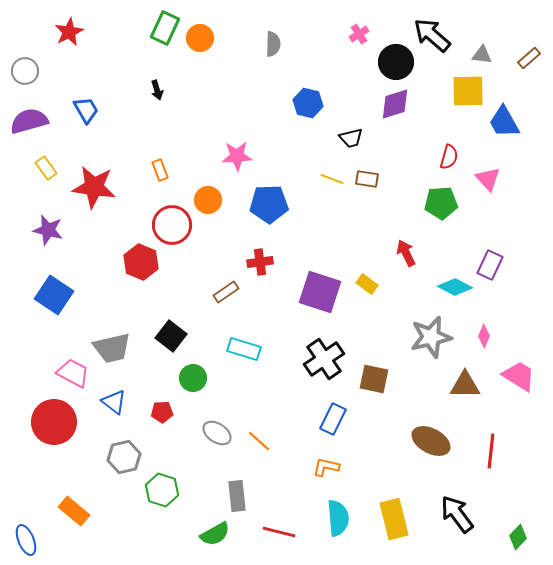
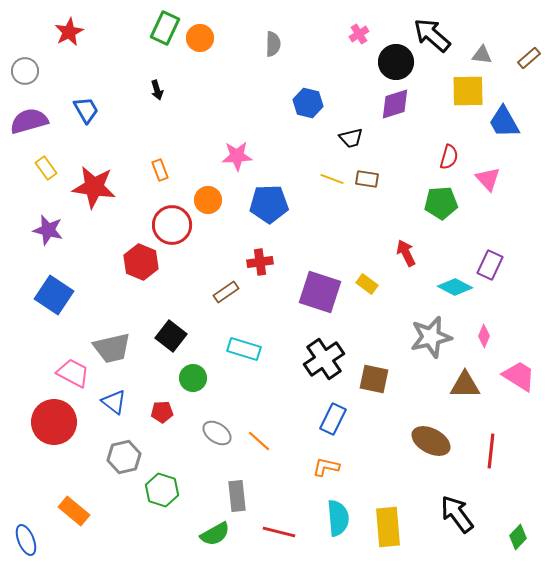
yellow rectangle at (394, 519): moved 6 px left, 8 px down; rotated 9 degrees clockwise
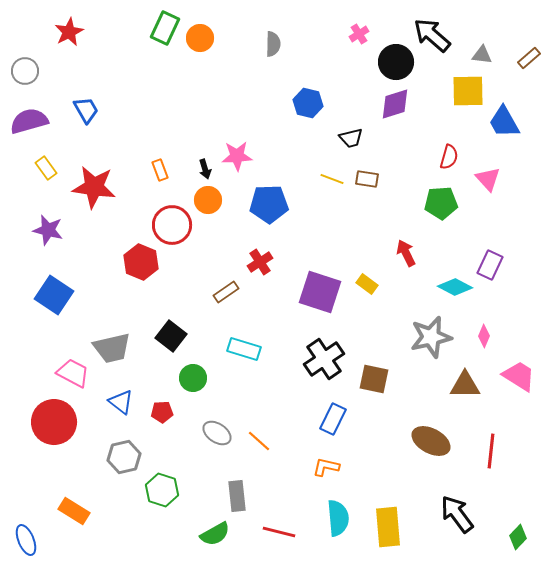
black arrow at (157, 90): moved 48 px right, 79 px down
red cross at (260, 262): rotated 25 degrees counterclockwise
blue triangle at (114, 402): moved 7 px right
orange rectangle at (74, 511): rotated 8 degrees counterclockwise
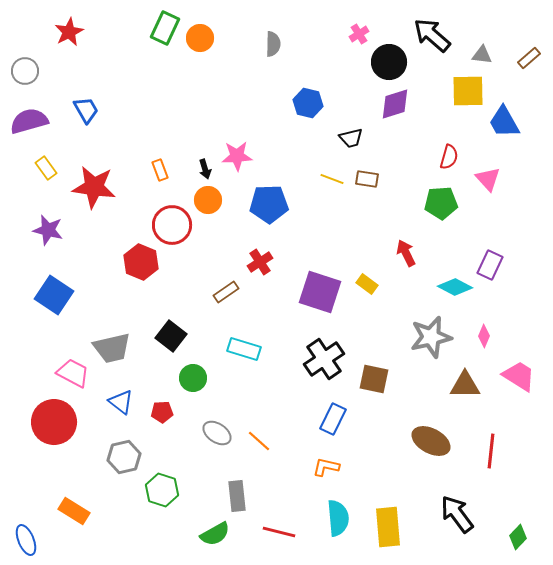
black circle at (396, 62): moved 7 px left
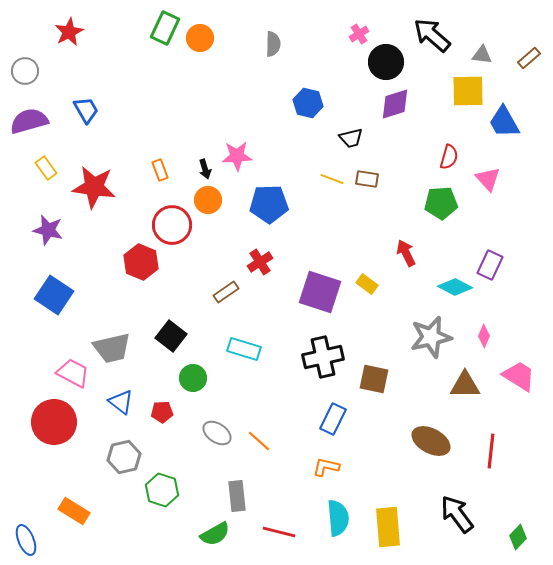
black circle at (389, 62): moved 3 px left
black cross at (324, 359): moved 1 px left, 2 px up; rotated 21 degrees clockwise
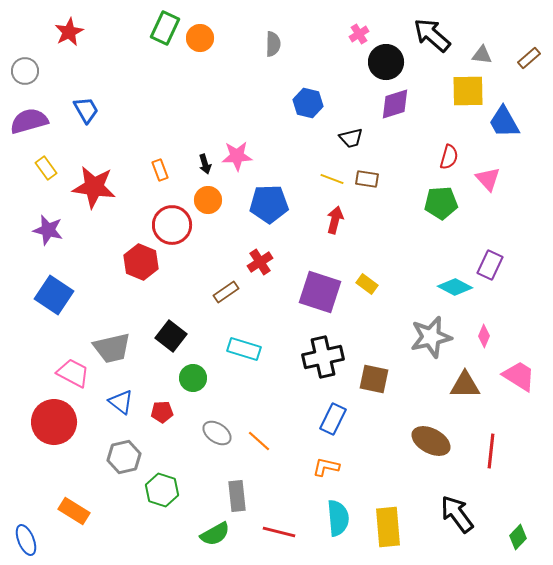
black arrow at (205, 169): moved 5 px up
red arrow at (406, 253): moved 71 px left, 33 px up; rotated 40 degrees clockwise
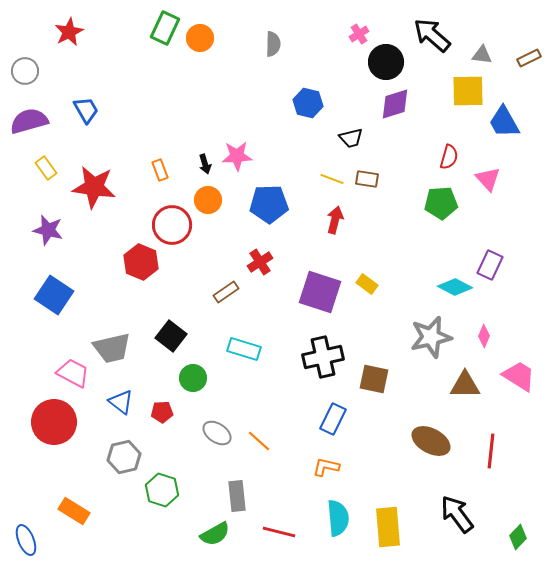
brown rectangle at (529, 58): rotated 15 degrees clockwise
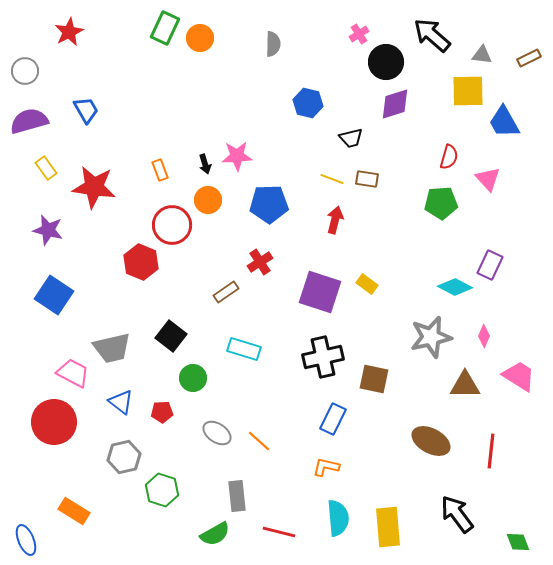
green diamond at (518, 537): moved 5 px down; rotated 65 degrees counterclockwise
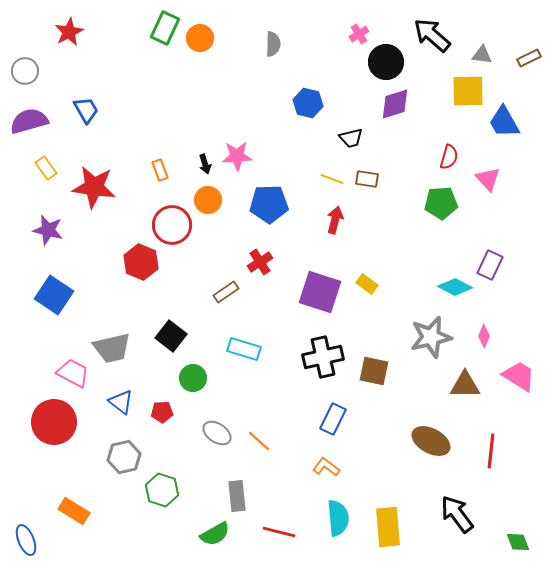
brown square at (374, 379): moved 8 px up
orange L-shape at (326, 467): rotated 24 degrees clockwise
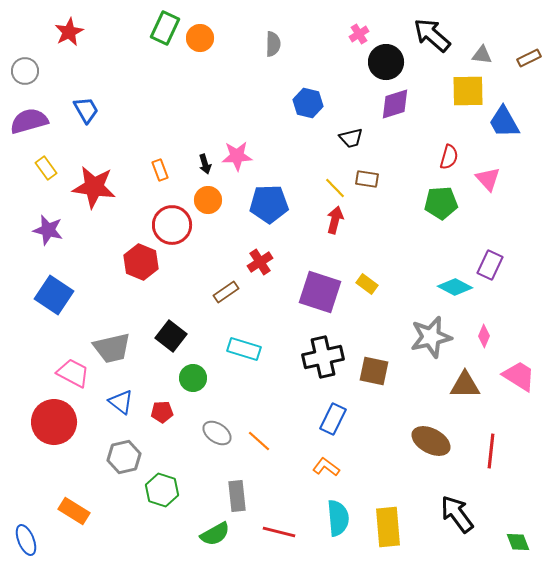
yellow line at (332, 179): moved 3 px right, 9 px down; rotated 25 degrees clockwise
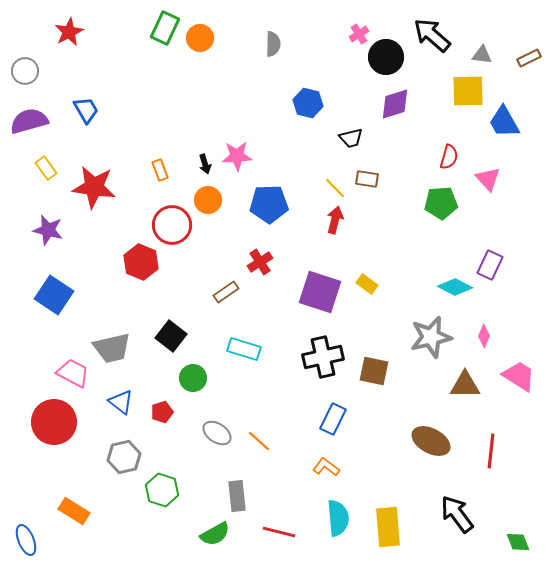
black circle at (386, 62): moved 5 px up
red pentagon at (162, 412): rotated 15 degrees counterclockwise
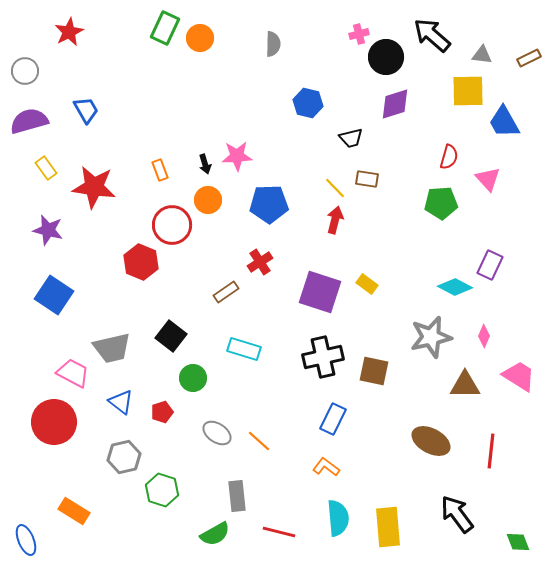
pink cross at (359, 34): rotated 18 degrees clockwise
